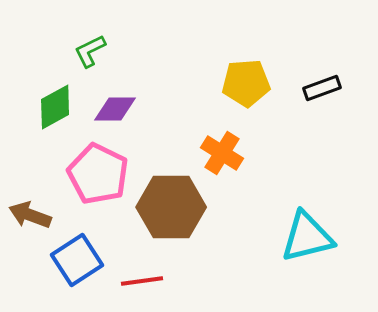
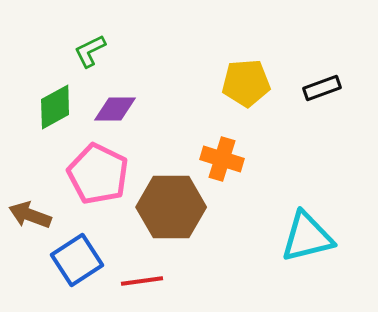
orange cross: moved 6 px down; rotated 15 degrees counterclockwise
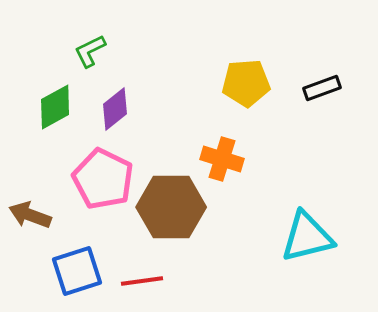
purple diamond: rotated 39 degrees counterclockwise
pink pentagon: moved 5 px right, 5 px down
blue square: moved 11 px down; rotated 15 degrees clockwise
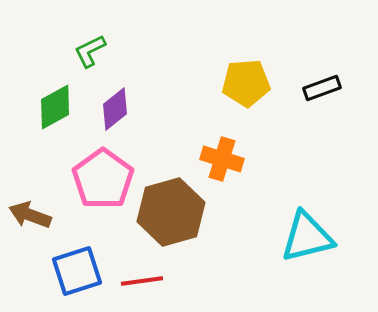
pink pentagon: rotated 10 degrees clockwise
brown hexagon: moved 5 px down; rotated 16 degrees counterclockwise
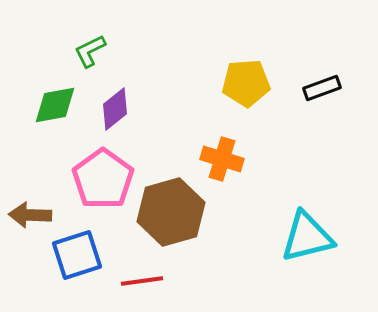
green diamond: moved 2 px up; rotated 18 degrees clockwise
brown arrow: rotated 18 degrees counterclockwise
blue square: moved 16 px up
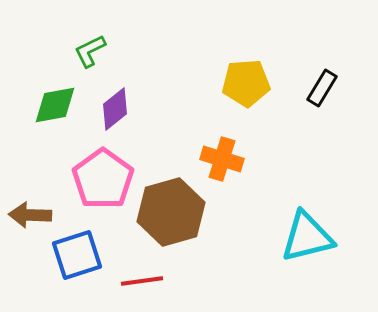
black rectangle: rotated 39 degrees counterclockwise
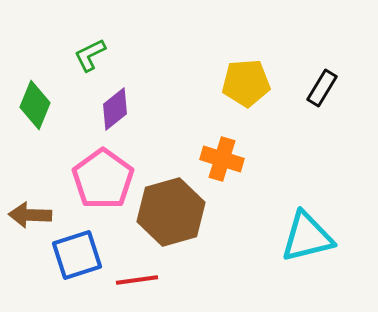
green L-shape: moved 4 px down
green diamond: moved 20 px left; rotated 57 degrees counterclockwise
red line: moved 5 px left, 1 px up
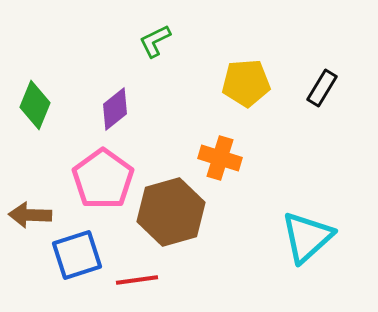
green L-shape: moved 65 px right, 14 px up
orange cross: moved 2 px left, 1 px up
cyan triangle: rotated 28 degrees counterclockwise
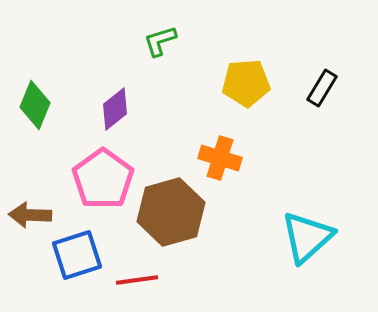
green L-shape: moved 5 px right; rotated 9 degrees clockwise
